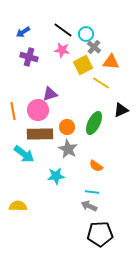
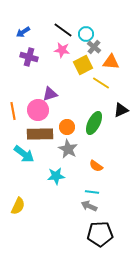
yellow semicircle: rotated 114 degrees clockwise
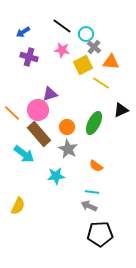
black line: moved 1 px left, 4 px up
orange line: moved 1 px left, 2 px down; rotated 36 degrees counterclockwise
brown rectangle: moved 1 px left; rotated 50 degrees clockwise
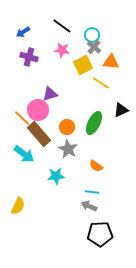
cyan circle: moved 6 px right, 1 px down
orange line: moved 10 px right, 5 px down
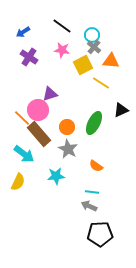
purple cross: rotated 18 degrees clockwise
orange triangle: moved 1 px up
yellow semicircle: moved 24 px up
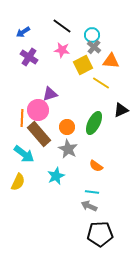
orange line: rotated 48 degrees clockwise
cyan star: rotated 18 degrees counterclockwise
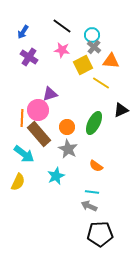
blue arrow: rotated 24 degrees counterclockwise
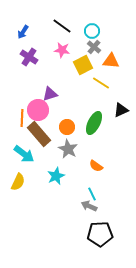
cyan circle: moved 4 px up
cyan line: moved 2 px down; rotated 56 degrees clockwise
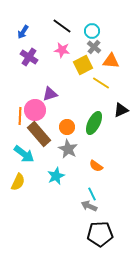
pink circle: moved 3 px left
orange line: moved 2 px left, 2 px up
